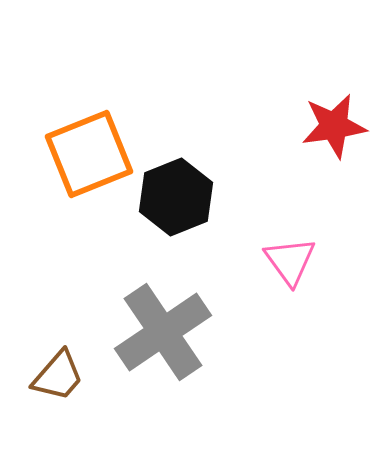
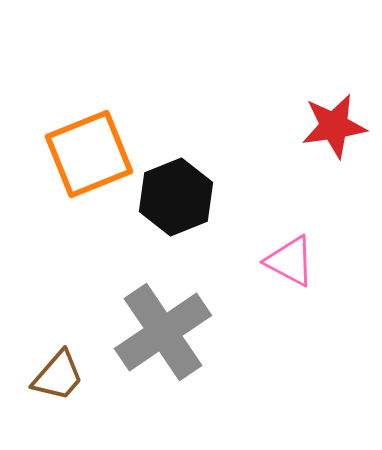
pink triangle: rotated 26 degrees counterclockwise
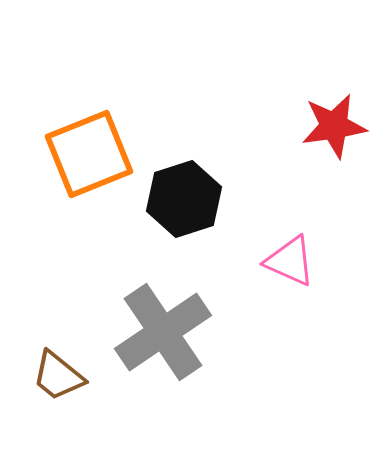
black hexagon: moved 8 px right, 2 px down; rotated 4 degrees clockwise
pink triangle: rotated 4 degrees counterclockwise
brown trapezoid: rotated 88 degrees clockwise
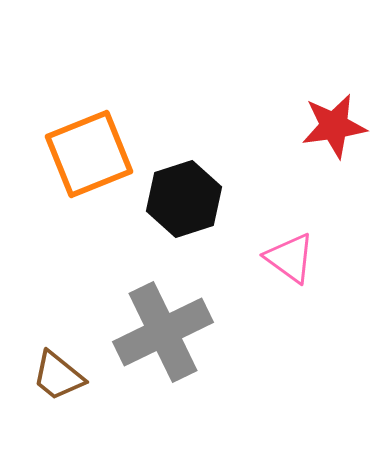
pink triangle: moved 3 px up; rotated 12 degrees clockwise
gray cross: rotated 8 degrees clockwise
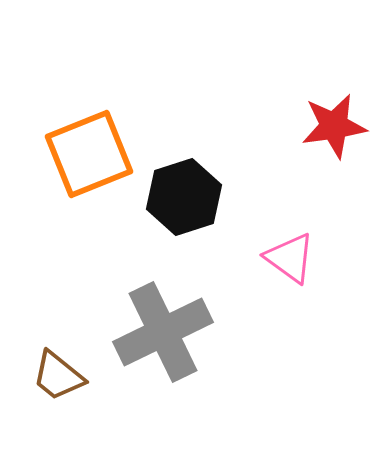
black hexagon: moved 2 px up
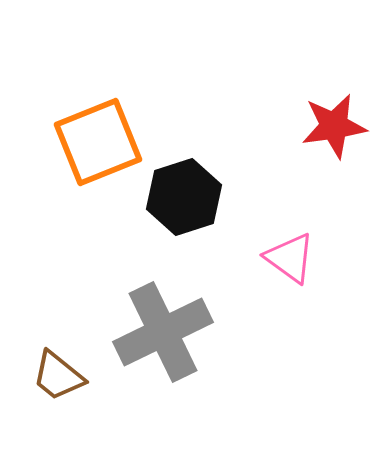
orange square: moved 9 px right, 12 px up
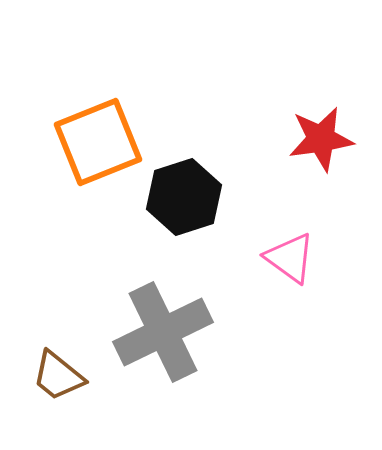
red star: moved 13 px left, 13 px down
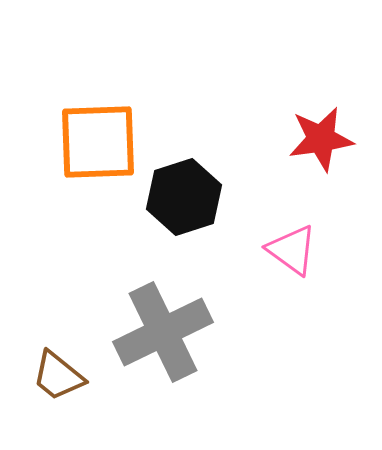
orange square: rotated 20 degrees clockwise
pink triangle: moved 2 px right, 8 px up
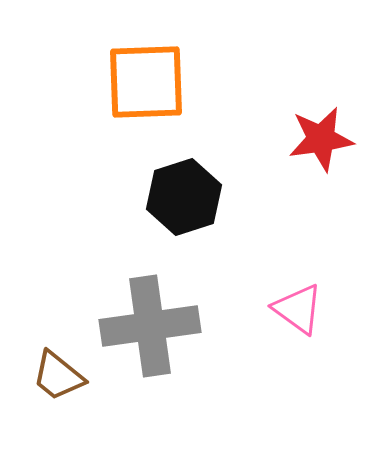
orange square: moved 48 px right, 60 px up
pink triangle: moved 6 px right, 59 px down
gray cross: moved 13 px left, 6 px up; rotated 18 degrees clockwise
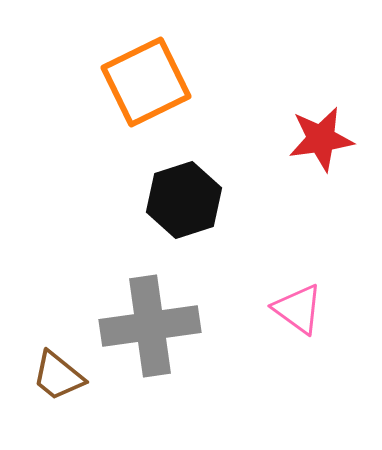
orange square: rotated 24 degrees counterclockwise
black hexagon: moved 3 px down
